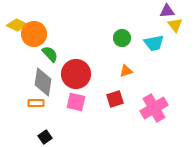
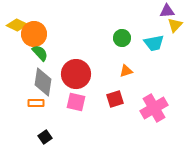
yellow triangle: rotated 21 degrees clockwise
green semicircle: moved 10 px left, 1 px up
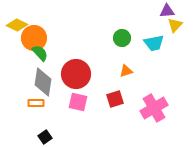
orange circle: moved 4 px down
pink square: moved 2 px right
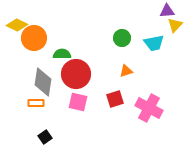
green semicircle: moved 22 px right, 1 px down; rotated 48 degrees counterclockwise
pink cross: moved 5 px left; rotated 32 degrees counterclockwise
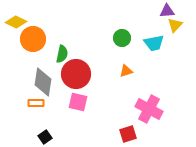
yellow diamond: moved 1 px left, 3 px up
orange circle: moved 1 px left, 1 px down
green semicircle: rotated 102 degrees clockwise
red square: moved 13 px right, 35 px down
pink cross: moved 1 px down
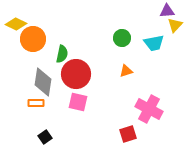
yellow diamond: moved 2 px down
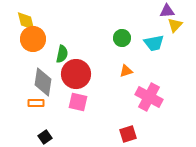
yellow diamond: moved 10 px right, 3 px up; rotated 50 degrees clockwise
pink cross: moved 12 px up
